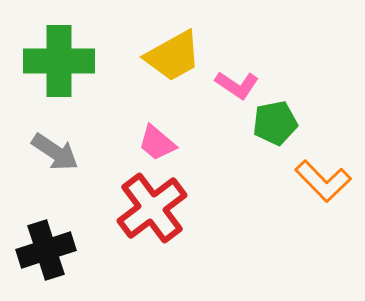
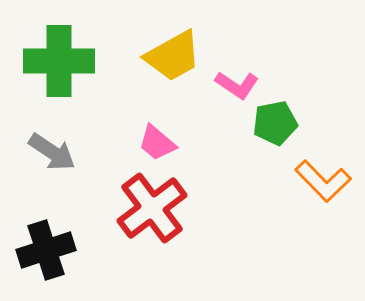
gray arrow: moved 3 px left
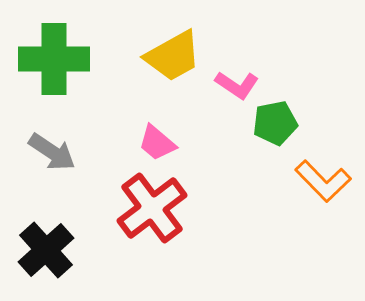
green cross: moved 5 px left, 2 px up
black cross: rotated 24 degrees counterclockwise
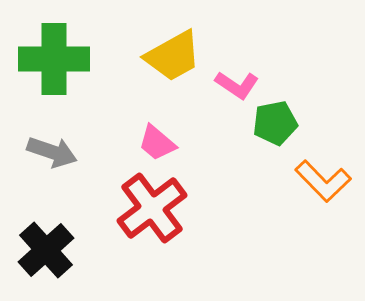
gray arrow: rotated 15 degrees counterclockwise
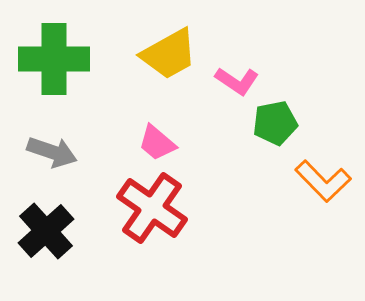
yellow trapezoid: moved 4 px left, 2 px up
pink L-shape: moved 4 px up
red cross: rotated 18 degrees counterclockwise
black cross: moved 19 px up
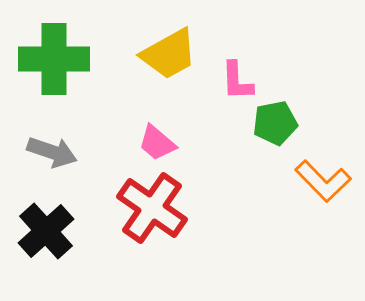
pink L-shape: rotated 54 degrees clockwise
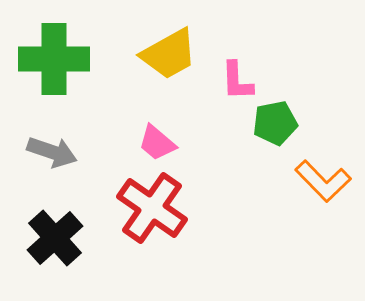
black cross: moved 9 px right, 7 px down
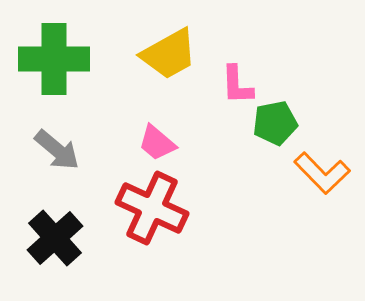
pink L-shape: moved 4 px down
gray arrow: moved 5 px right, 2 px up; rotated 21 degrees clockwise
orange L-shape: moved 1 px left, 8 px up
red cross: rotated 10 degrees counterclockwise
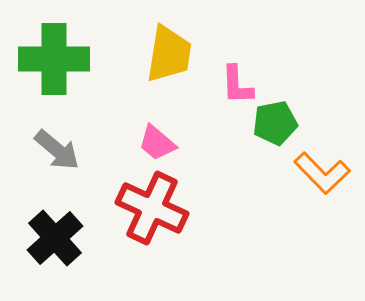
yellow trapezoid: rotated 52 degrees counterclockwise
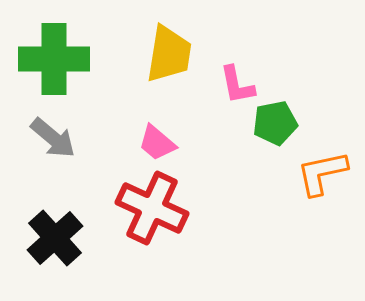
pink L-shape: rotated 9 degrees counterclockwise
gray arrow: moved 4 px left, 12 px up
orange L-shape: rotated 122 degrees clockwise
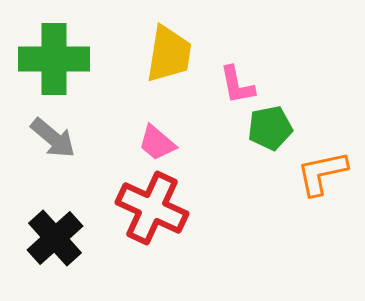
green pentagon: moved 5 px left, 5 px down
